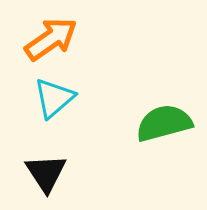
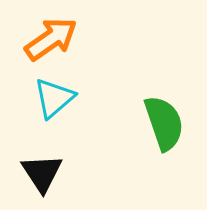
green semicircle: rotated 86 degrees clockwise
black triangle: moved 4 px left
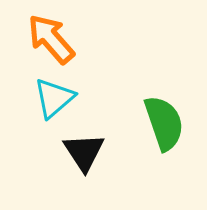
orange arrow: rotated 96 degrees counterclockwise
black triangle: moved 42 px right, 21 px up
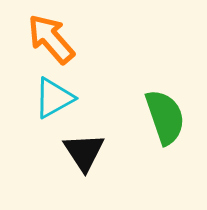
cyan triangle: rotated 12 degrees clockwise
green semicircle: moved 1 px right, 6 px up
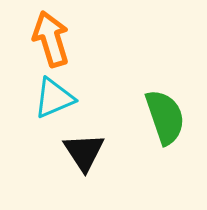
orange arrow: rotated 24 degrees clockwise
cyan triangle: rotated 6 degrees clockwise
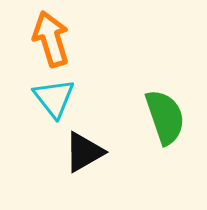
cyan triangle: rotated 45 degrees counterclockwise
black triangle: rotated 33 degrees clockwise
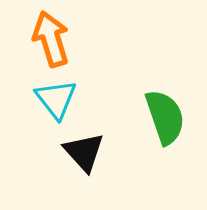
cyan triangle: moved 2 px right, 1 px down
black triangle: rotated 42 degrees counterclockwise
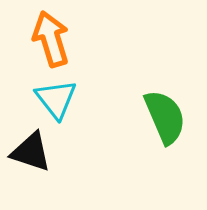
green semicircle: rotated 4 degrees counterclockwise
black triangle: moved 53 px left; rotated 30 degrees counterclockwise
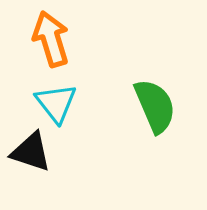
cyan triangle: moved 4 px down
green semicircle: moved 10 px left, 11 px up
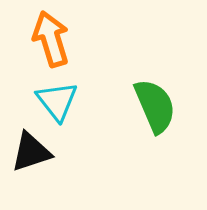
cyan triangle: moved 1 px right, 2 px up
black triangle: rotated 36 degrees counterclockwise
